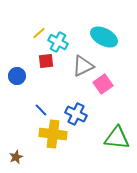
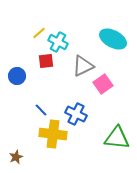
cyan ellipse: moved 9 px right, 2 px down
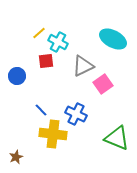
green triangle: rotated 16 degrees clockwise
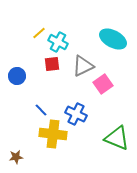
red square: moved 6 px right, 3 px down
brown star: rotated 16 degrees clockwise
